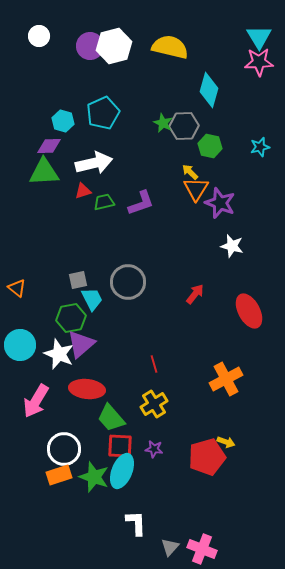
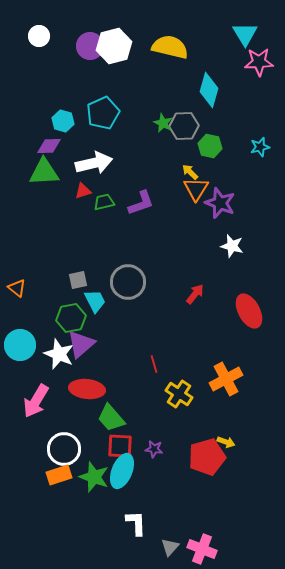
cyan triangle at (259, 37): moved 14 px left, 3 px up
cyan trapezoid at (92, 299): moved 3 px right, 2 px down
yellow cross at (154, 404): moved 25 px right, 10 px up; rotated 24 degrees counterclockwise
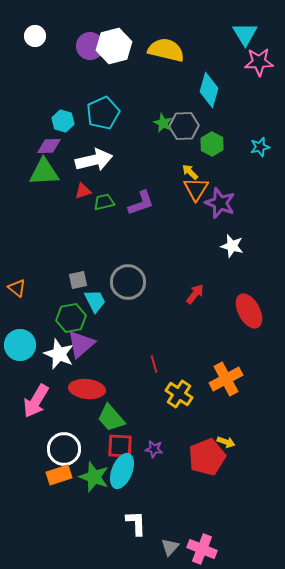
white circle at (39, 36): moved 4 px left
yellow semicircle at (170, 47): moved 4 px left, 3 px down
green hexagon at (210, 146): moved 2 px right, 2 px up; rotated 15 degrees clockwise
white arrow at (94, 163): moved 3 px up
red pentagon at (207, 457): rotated 6 degrees counterclockwise
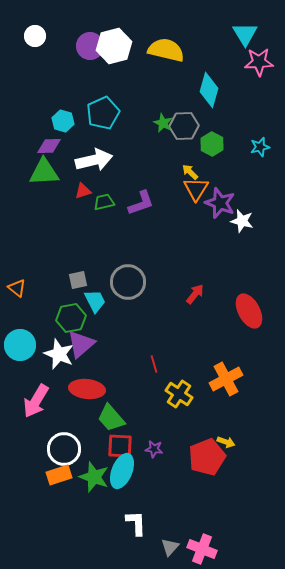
white star at (232, 246): moved 10 px right, 25 px up
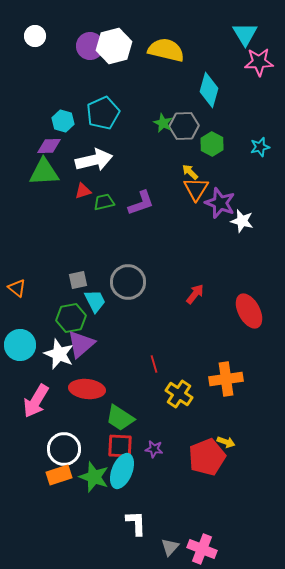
orange cross at (226, 379): rotated 20 degrees clockwise
green trapezoid at (111, 418): moved 9 px right; rotated 16 degrees counterclockwise
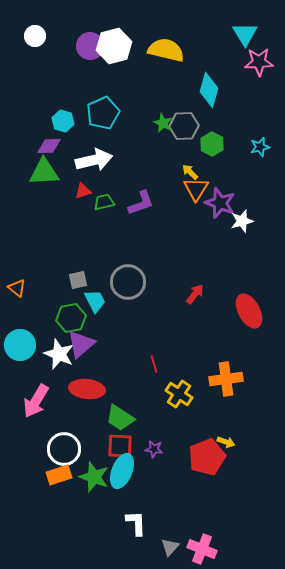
white star at (242, 221): rotated 30 degrees counterclockwise
